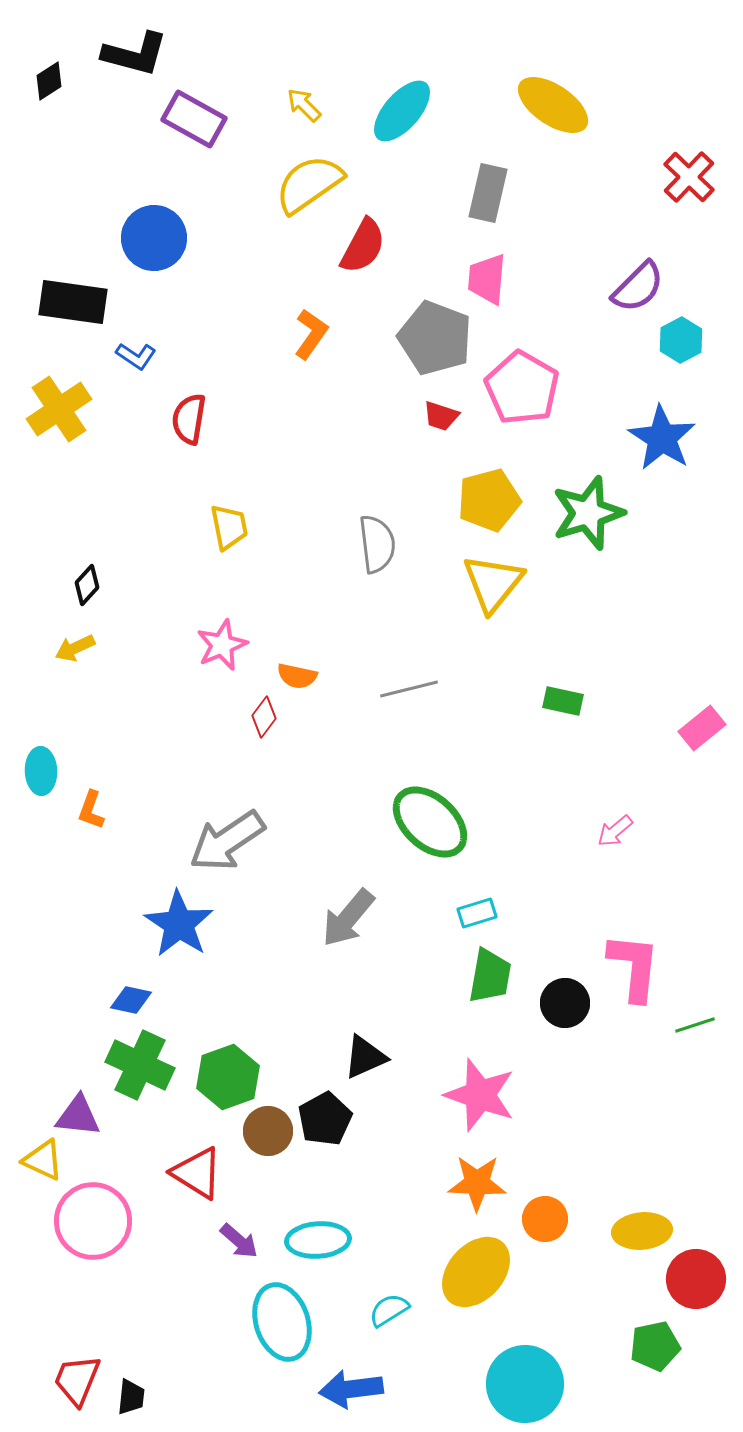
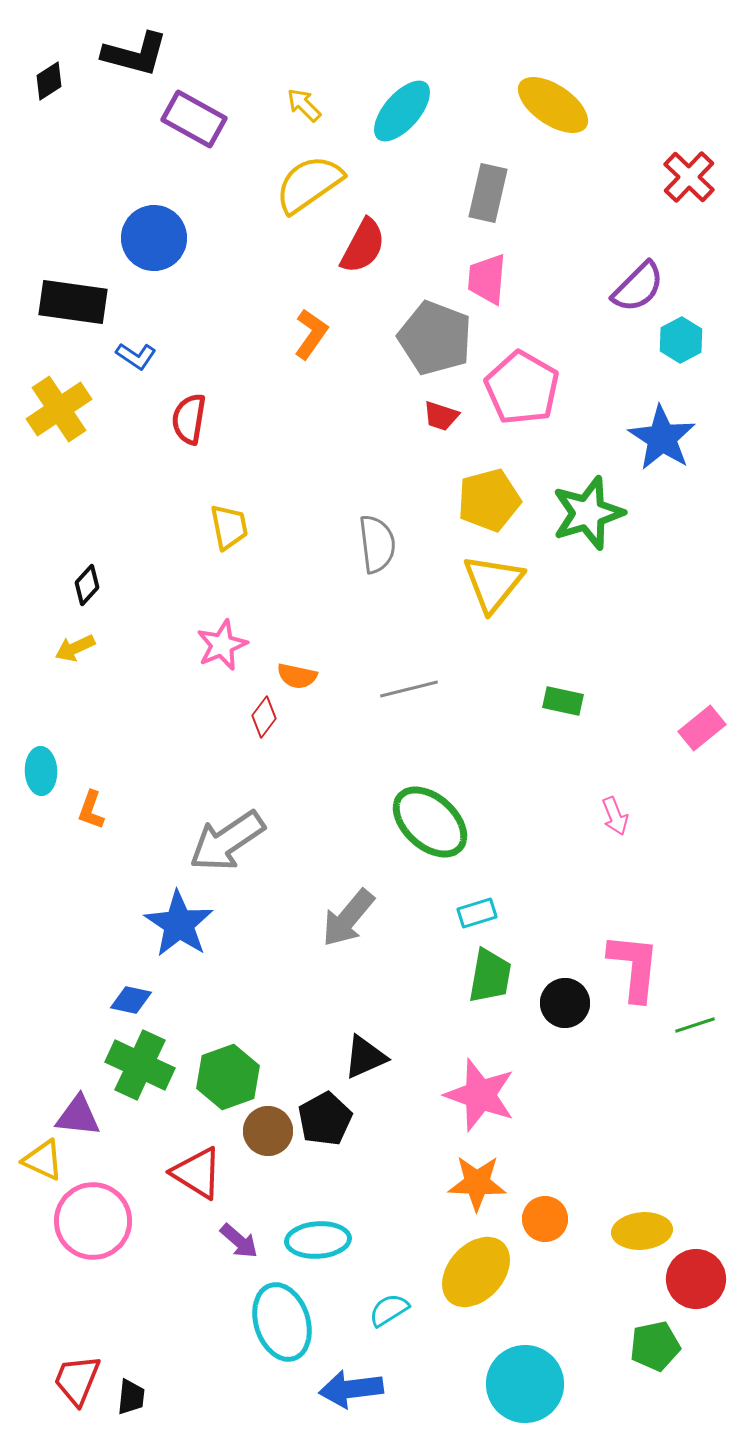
pink arrow at (615, 831): moved 15 px up; rotated 72 degrees counterclockwise
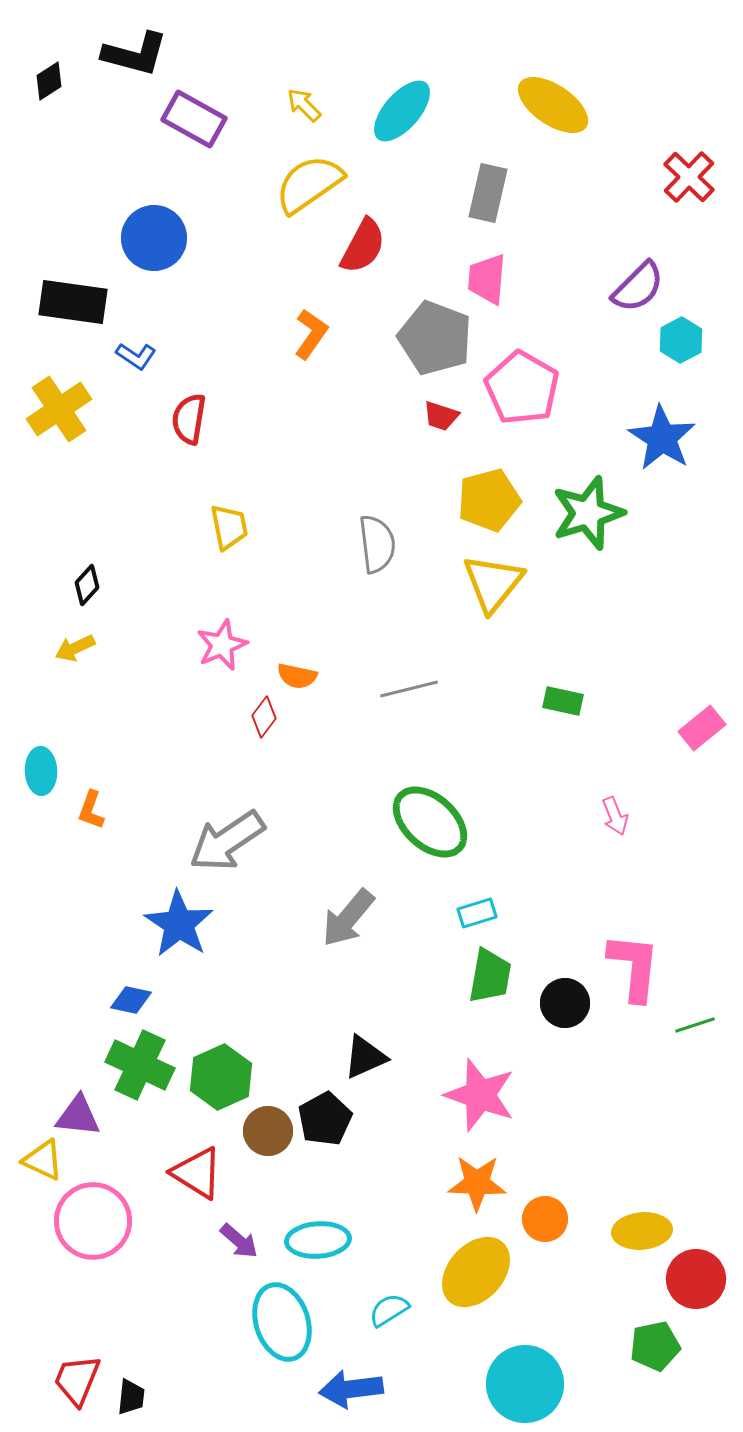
green hexagon at (228, 1077): moved 7 px left; rotated 4 degrees counterclockwise
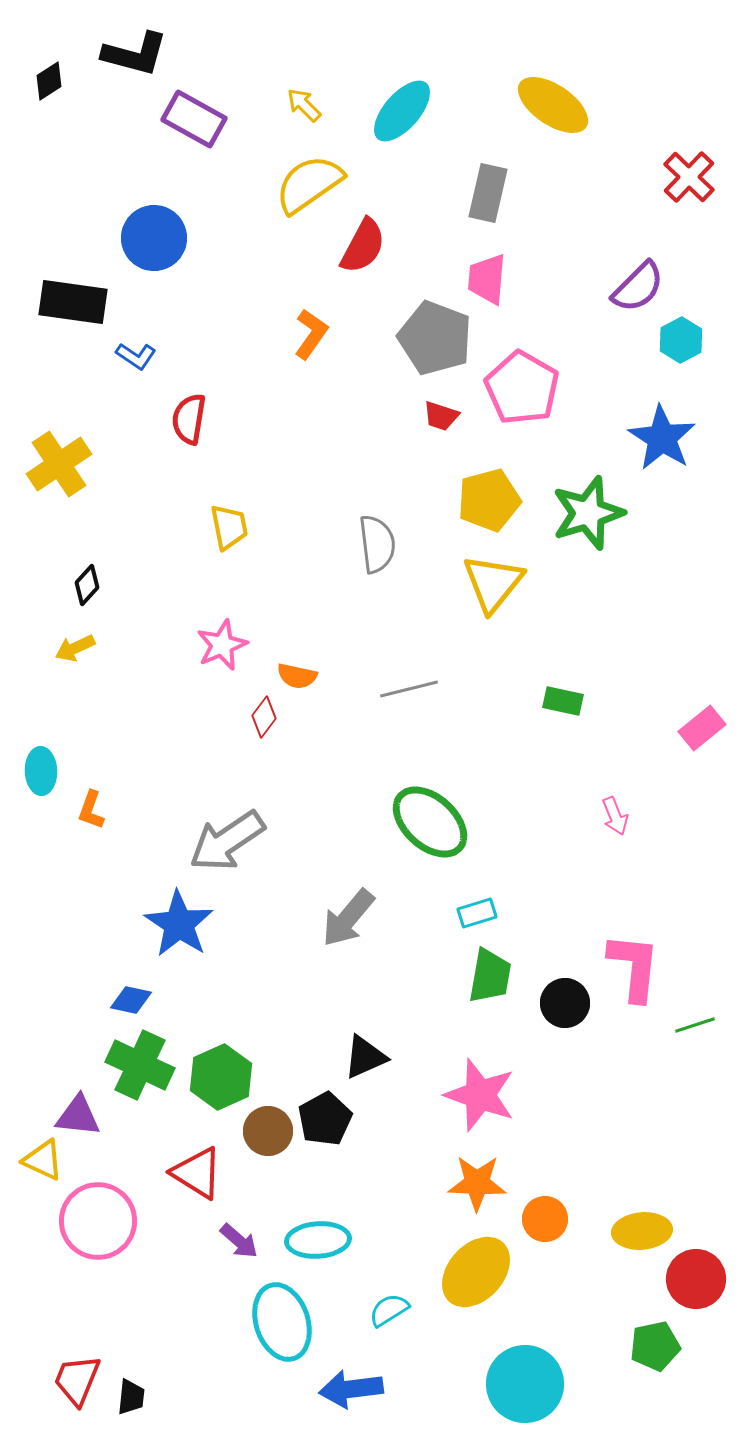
yellow cross at (59, 409): moved 55 px down
pink circle at (93, 1221): moved 5 px right
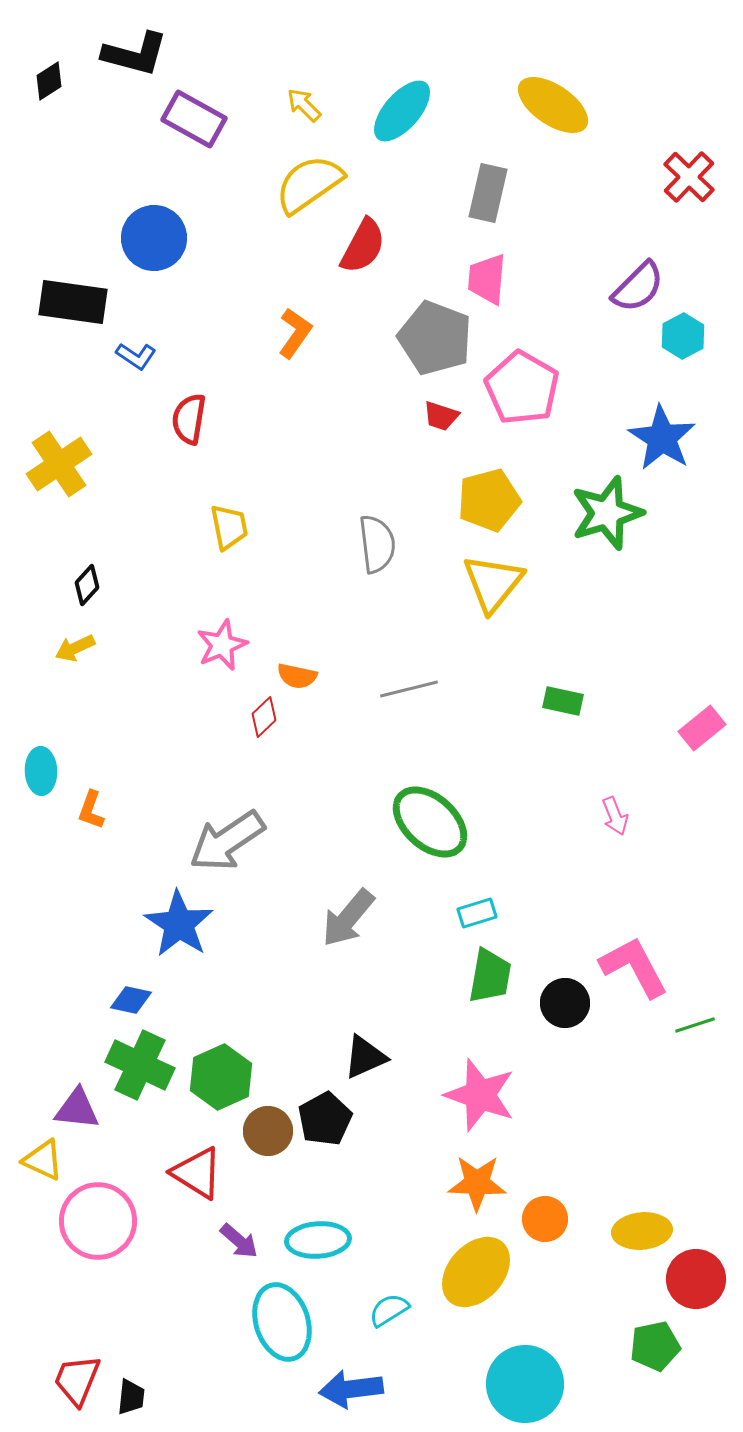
orange L-shape at (311, 334): moved 16 px left, 1 px up
cyan hexagon at (681, 340): moved 2 px right, 4 px up
green star at (588, 513): moved 19 px right
red diamond at (264, 717): rotated 9 degrees clockwise
pink L-shape at (634, 967): rotated 34 degrees counterclockwise
purple triangle at (78, 1116): moved 1 px left, 7 px up
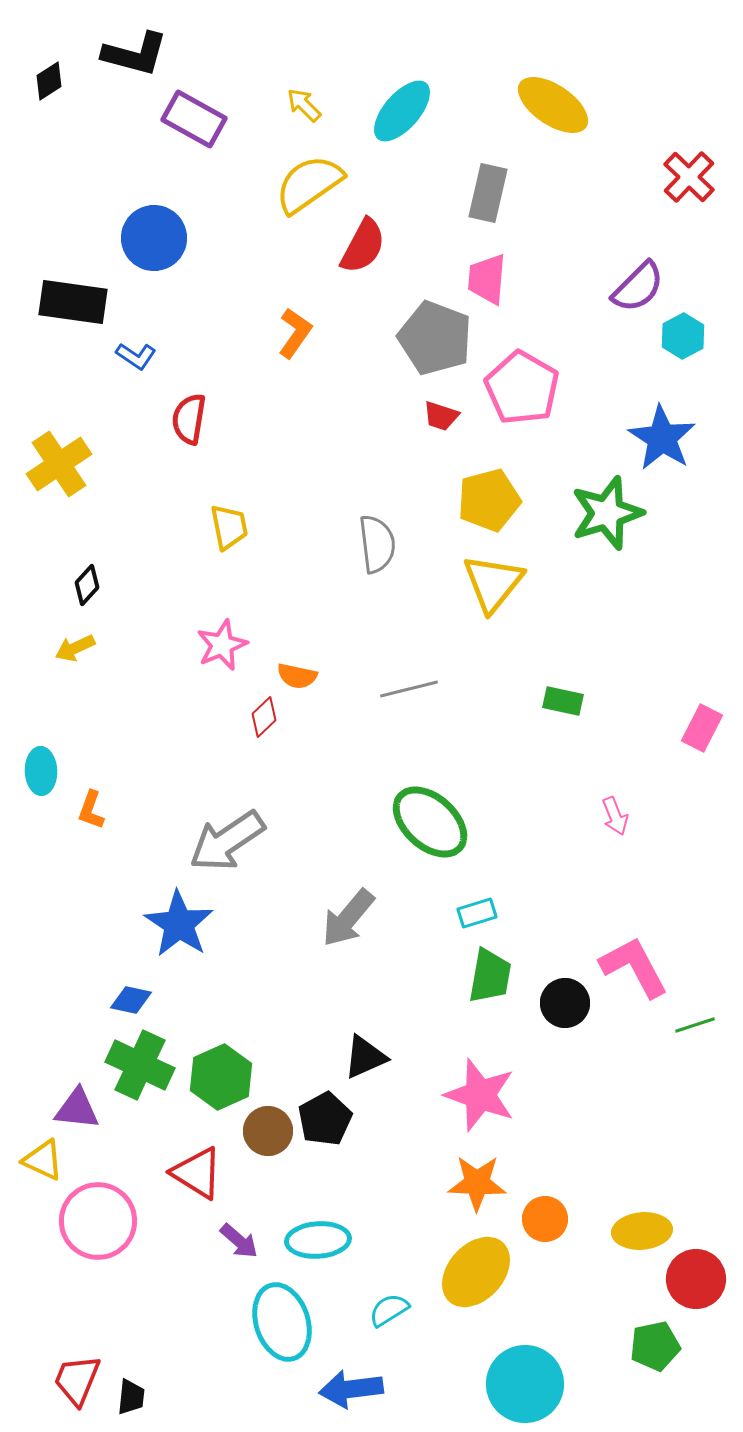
pink rectangle at (702, 728): rotated 24 degrees counterclockwise
